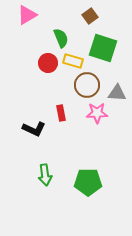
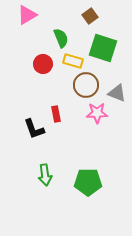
red circle: moved 5 px left, 1 px down
brown circle: moved 1 px left
gray triangle: rotated 18 degrees clockwise
red rectangle: moved 5 px left, 1 px down
black L-shape: rotated 45 degrees clockwise
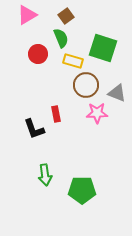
brown square: moved 24 px left
red circle: moved 5 px left, 10 px up
green pentagon: moved 6 px left, 8 px down
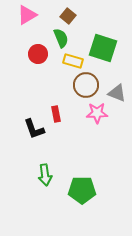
brown square: moved 2 px right; rotated 14 degrees counterclockwise
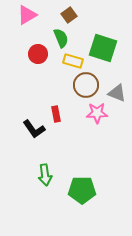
brown square: moved 1 px right, 1 px up; rotated 14 degrees clockwise
black L-shape: rotated 15 degrees counterclockwise
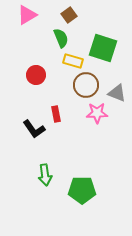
red circle: moved 2 px left, 21 px down
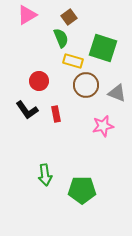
brown square: moved 2 px down
red circle: moved 3 px right, 6 px down
pink star: moved 6 px right, 13 px down; rotated 10 degrees counterclockwise
black L-shape: moved 7 px left, 19 px up
